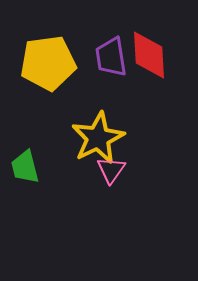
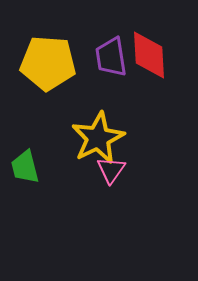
yellow pentagon: rotated 12 degrees clockwise
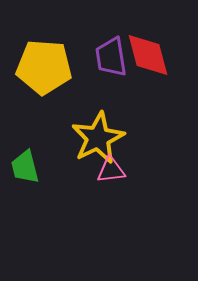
red diamond: moved 1 px left; rotated 12 degrees counterclockwise
yellow pentagon: moved 4 px left, 4 px down
pink triangle: rotated 48 degrees clockwise
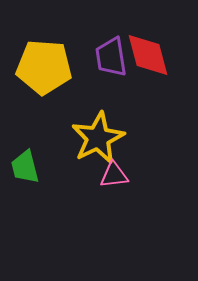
pink triangle: moved 3 px right, 5 px down
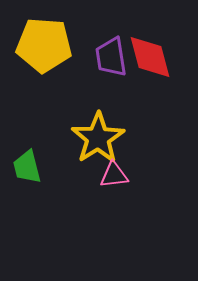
red diamond: moved 2 px right, 2 px down
yellow pentagon: moved 22 px up
yellow star: rotated 6 degrees counterclockwise
green trapezoid: moved 2 px right
